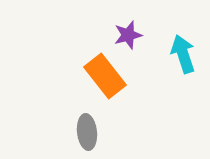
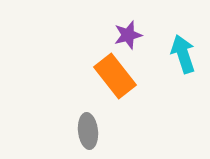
orange rectangle: moved 10 px right
gray ellipse: moved 1 px right, 1 px up
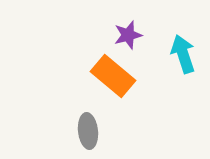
orange rectangle: moved 2 px left; rotated 12 degrees counterclockwise
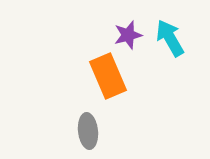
cyan arrow: moved 13 px left, 16 px up; rotated 12 degrees counterclockwise
orange rectangle: moved 5 px left; rotated 27 degrees clockwise
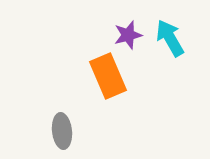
gray ellipse: moved 26 px left
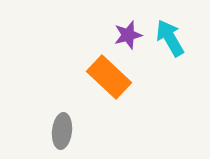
orange rectangle: moved 1 px right, 1 px down; rotated 24 degrees counterclockwise
gray ellipse: rotated 12 degrees clockwise
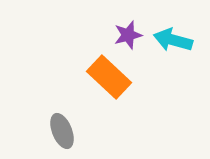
cyan arrow: moved 3 px right, 2 px down; rotated 45 degrees counterclockwise
gray ellipse: rotated 28 degrees counterclockwise
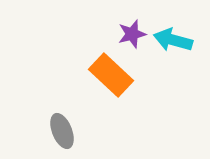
purple star: moved 4 px right, 1 px up
orange rectangle: moved 2 px right, 2 px up
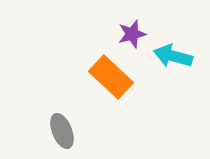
cyan arrow: moved 16 px down
orange rectangle: moved 2 px down
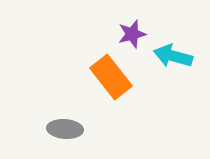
orange rectangle: rotated 9 degrees clockwise
gray ellipse: moved 3 px right, 2 px up; rotated 64 degrees counterclockwise
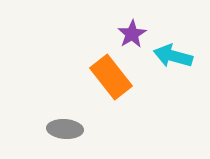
purple star: rotated 16 degrees counterclockwise
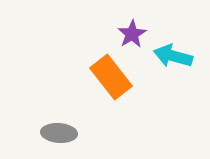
gray ellipse: moved 6 px left, 4 px down
